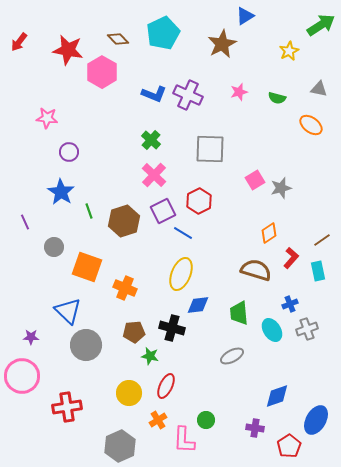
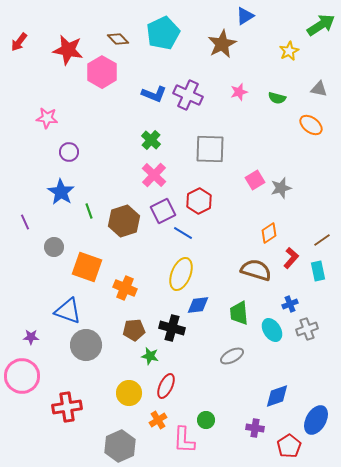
blue triangle at (68, 311): rotated 24 degrees counterclockwise
brown pentagon at (134, 332): moved 2 px up
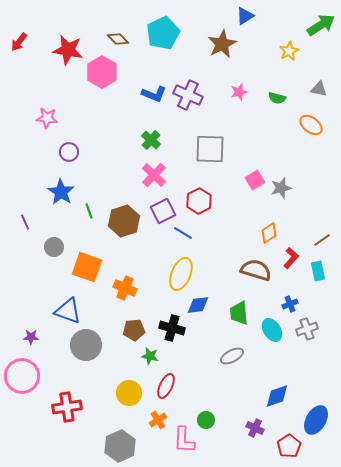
purple cross at (255, 428): rotated 18 degrees clockwise
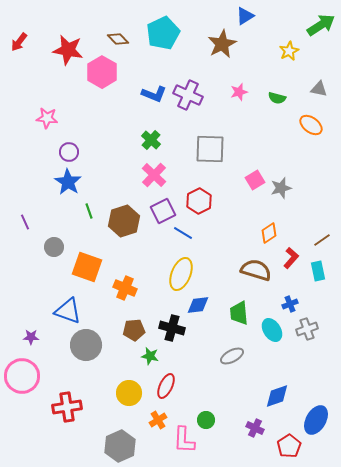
blue star at (61, 192): moved 7 px right, 10 px up
